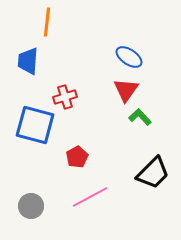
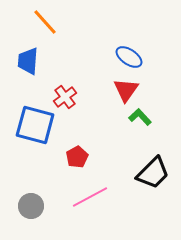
orange line: moved 2 px left; rotated 48 degrees counterclockwise
red cross: rotated 20 degrees counterclockwise
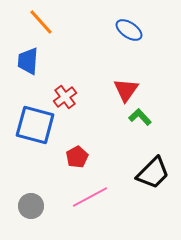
orange line: moved 4 px left
blue ellipse: moved 27 px up
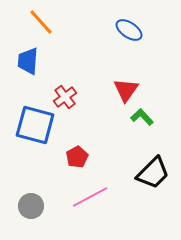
green L-shape: moved 2 px right
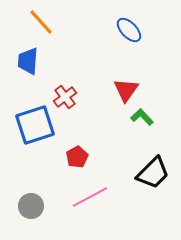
blue ellipse: rotated 12 degrees clockwise
blue square: rotated 33 degrees counterclockwise
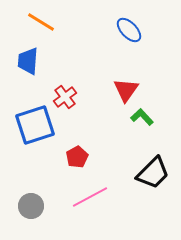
orange line: rotated 16 degrees counterclockwise
